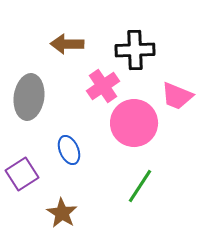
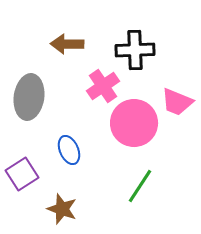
pink trapezoid: moved 6 px down
brown star: moved 4 px up; rotated 12 degrees counterclockwise
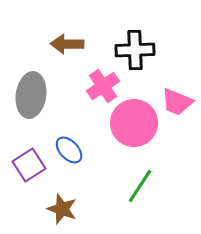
gray ellipse: moved 2 px right, 2 px up
blue ellipse: rotated 20 degrees counterclockwise
purple square: moved 7 px right, 9 px up
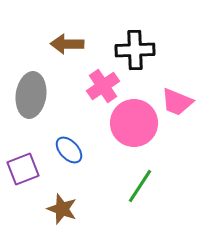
purple square: moved 6 px left, 4 px down; rotated 12 degrees clockwise
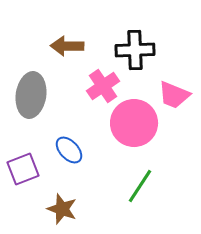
brown arrow: moved 2 px down
pink trapezoid: moved 3 px left, 7 px up
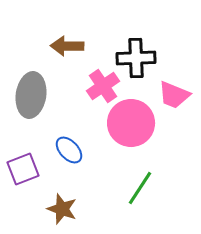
black cross: moved 1 px right, 8 px down
pink circle: moved 3 px left
green line: moved 2 px down
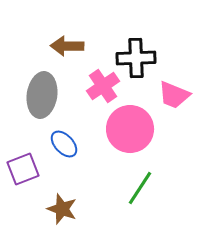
gray ellipse: moved 11 px right
pink circle: moved 1 px left, 6 px down
blue ellipse: moved 5 px left, 6 px up
